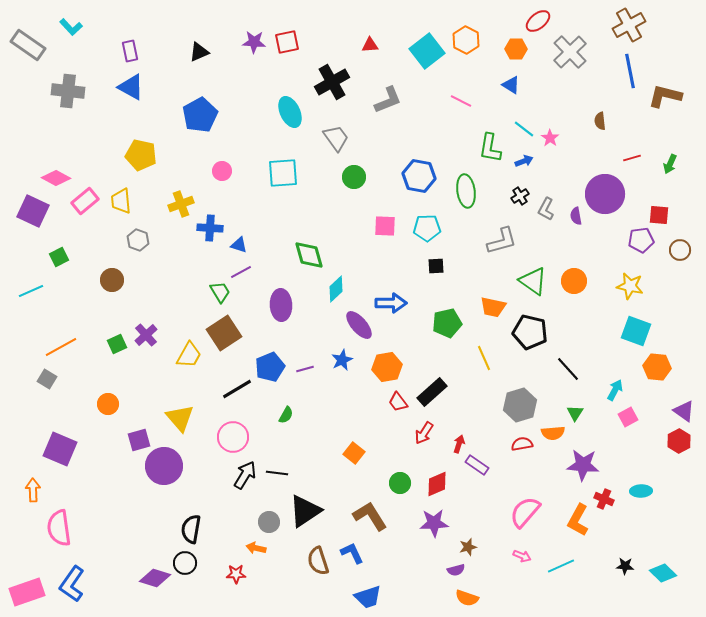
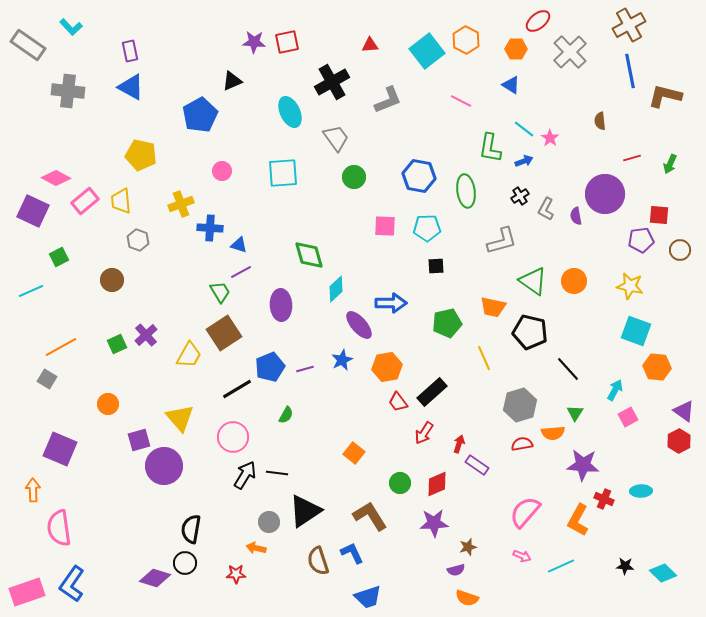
black triangle at (199, 52): moved 33 px right, 29 px down
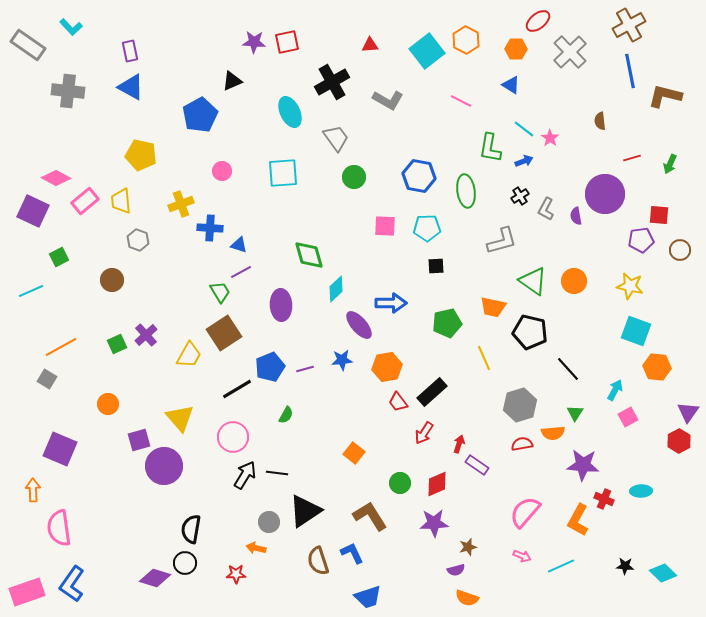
gray L-shape at (388, 100): rotated 52 degrees clockwise
blue star at (342, 360): rotated 20 degrees clockwise
purple triangle at (684, 411): moved 4 px right, 1 px down; rotated 30 degrees clockwise
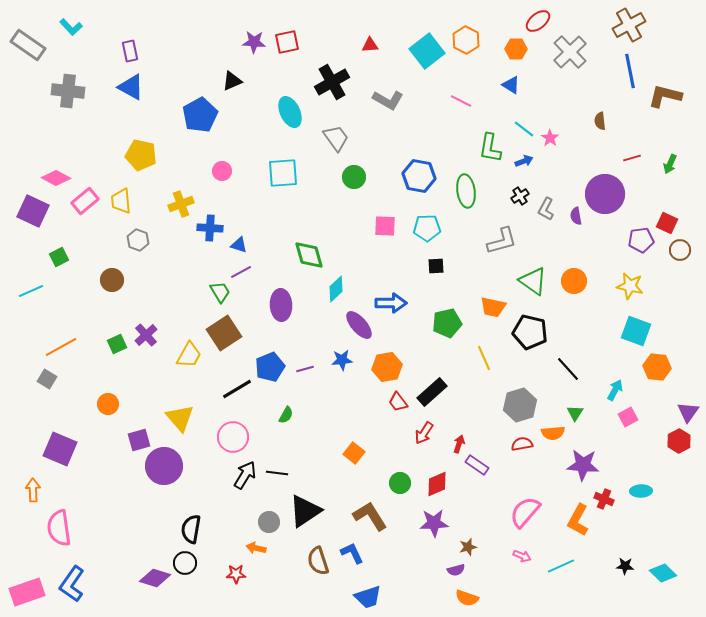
red square at (659, 215): moved 8 px right, 8 px down; rotated 20 degrees clockwise
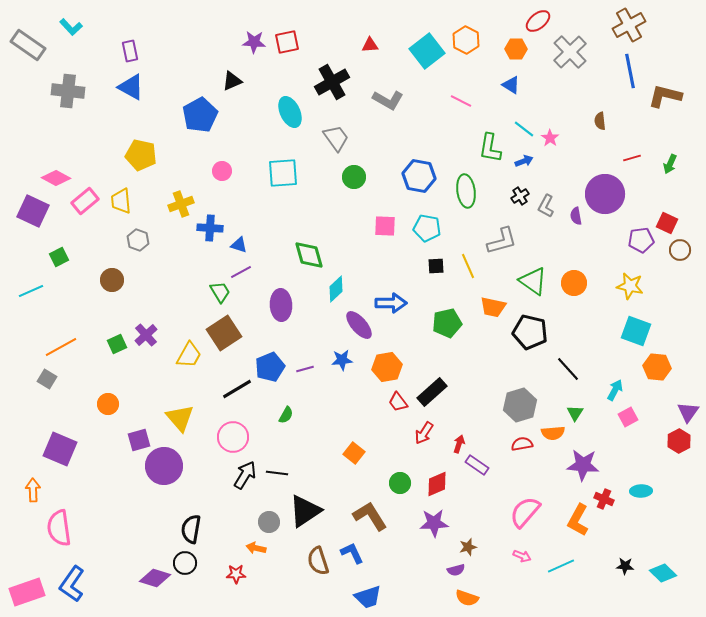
gray L-shape at (546, 209): moved 3 px up
cyan pentagon at (427, 228): rotated 12 degrees clockwise
orange circle at (574, 281): moved 2 px down
yellow line at (484, 358): moved 16 px left, 92 px up
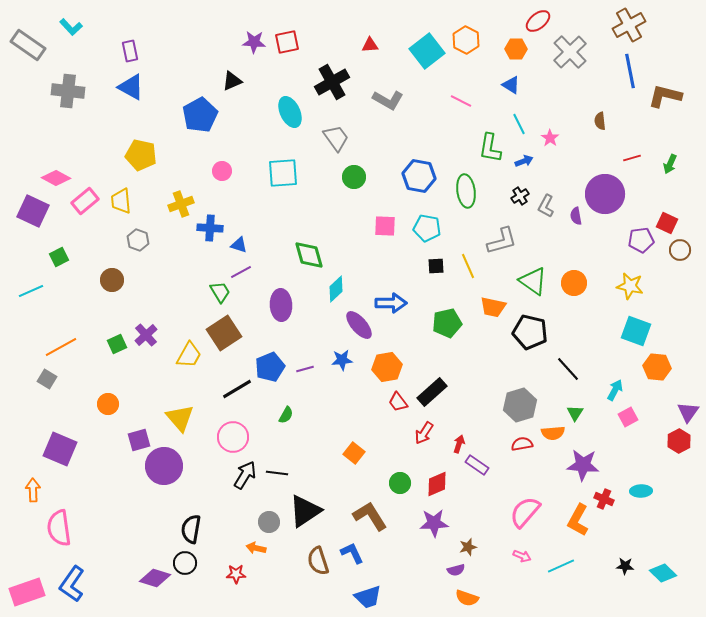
cyan line at (524, 129): moved 5 px left, 5 px up; rotated 25 degrees clockwise
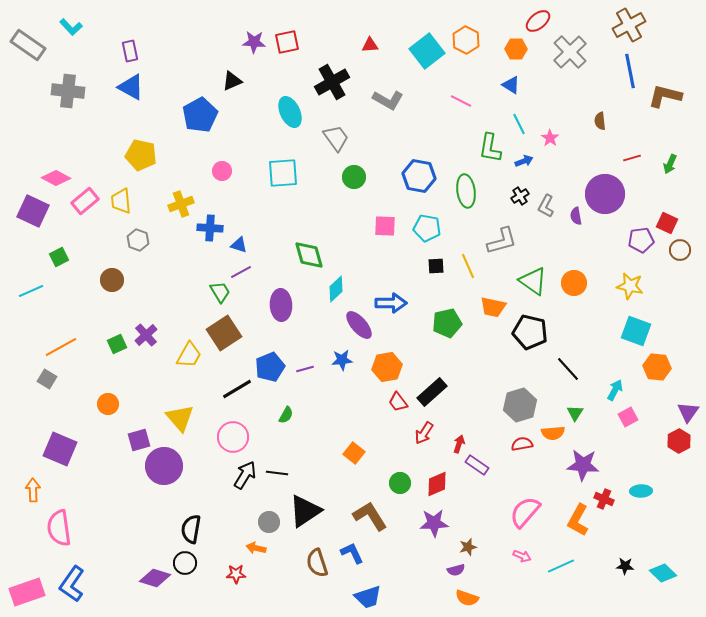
brown semicircle at (318, 561): moved 1 px left, 2 px down
